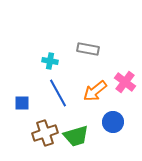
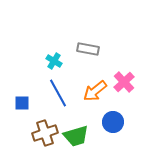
cyan cross: moved 4 px right; rotated 21 degrees clockwise
pink cross: moved 1 px left; rotated 10 degrees clockwise
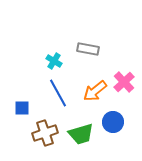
blue square: moved 5 px down
green trapezoid: moved 5 px right, 2 px up
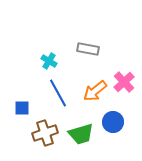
cyan cross: moved 5 px left
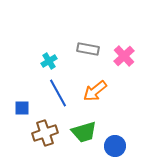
cyan cross: rotated 28 degrees clockwise
pink cross: moved 26 px up
blue circle: moved 2 px right, 24 px down
green trapezoid: moved 3 px right, 2 px up
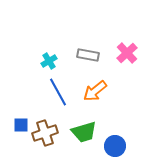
gray rectangle: moved 6 px down
pink cross: moved 3 px right, 3 px up
blue line: moved 1 px up
blue square: moved 1 px left, 17 px down
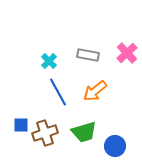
cyan cross: rotated 14 degrees counterclockwise
